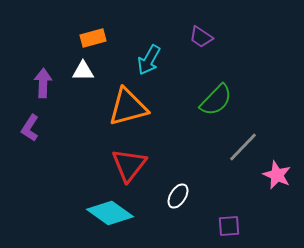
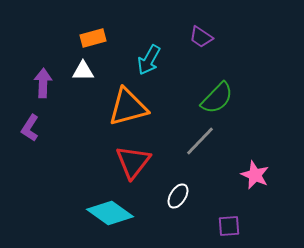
green semicircle: moved 1 px right, 2 px up
gray line: moved 43 px left, 6 px up
red triangle: moved 4 px right, 3 px up
pink star: moved 22 px left
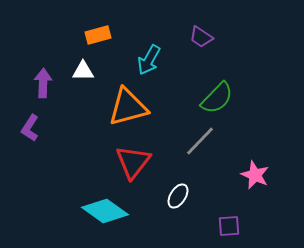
orange rectangle: moved 5 px right, 3 px up
cyan diamond: moved 5 px left, 2 px up
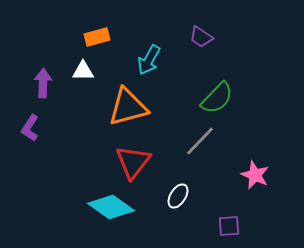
orange rectangle: moved 1 px left, 2 px down
cyan diamond: moved 6 px right, 4 px up
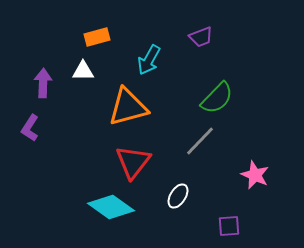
purple trapezoid: rotated 55 degrees counterclockwise
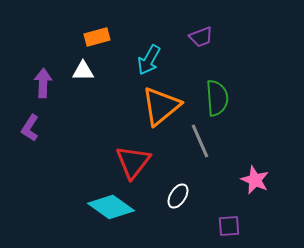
green semicircle: rotated 48 degrees counterclockwise
orange triangle: moved 33 px right, 1 px up; rotated 24 degrees counterclockwise
gray line: rotated 68 degrees counterclockwise
pink star: moved 5 px down
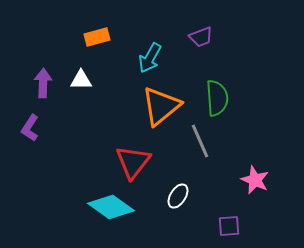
cyan arrow: moved 1 px right, 2 px up
white triangle: moved 2 px left, 9 px down
